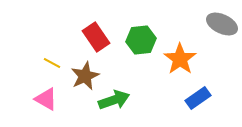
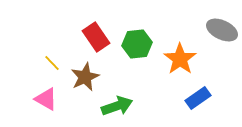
gray ellipse: moved 6 px down
green hexagon: moved 4 px left, 4 px down
yellow line: rotated 18 degrees clockwise
brown star: moved 1 px down
green arrow: moved 3 px right, 6 px down
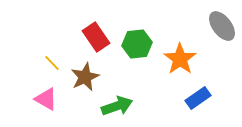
gray ellipse: moved 4 px up; rotated 28 degrees clockwise
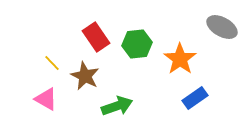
gray ellipse: moved 1 px down; rotated 24 degrees counterclockwise
brown star: moved 1 px up; rotated 20 degrees counterclockwise
blue rectangle: moved 3 px left
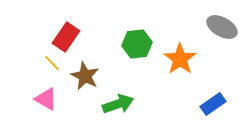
red rectangle: moved 30 px left; rotated 68 degrees clockwise
blue rectangle: moved 18 px right, 6 px down
green arrow: moved 1 px right, 2 px up
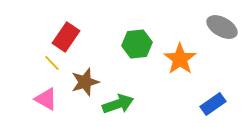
brown star: moved 6 px down; rotated 28 degrees clockwise
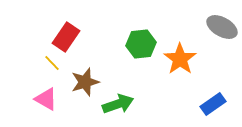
green hexagon: moved 4 px right
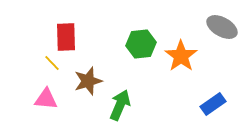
red rectangle: rotated 36 degrees counterclockwise
orange star: moved 1 px right, 3 px up
brown star: moved 3 px right, 1 px up
pink triangle: rotated 25 degrees counterclockwise
green arrow: moved 2 px right, 1 px down; rotated 48 degrees counterclockwise
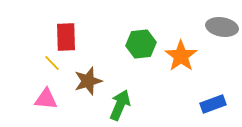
gray ellipse: rotated 20 degrees counterclockwise
blue rectangle: rotated 15 degrees clockwise
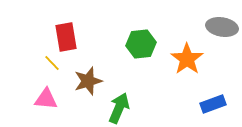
red rectangle: rotated 8 degrees counterclockwise
orange star: moved 6 px right, 3 px down
green arrow: moved 1 px left, 3 px down
